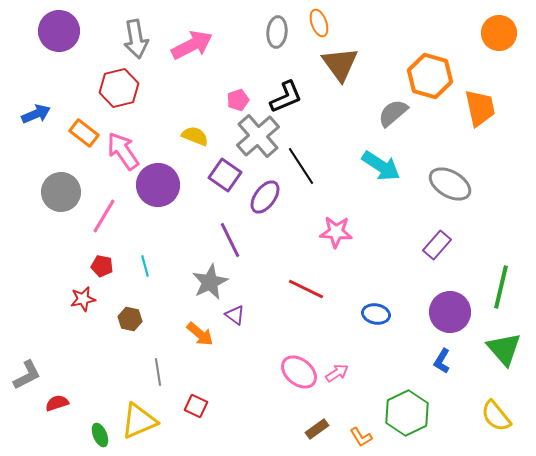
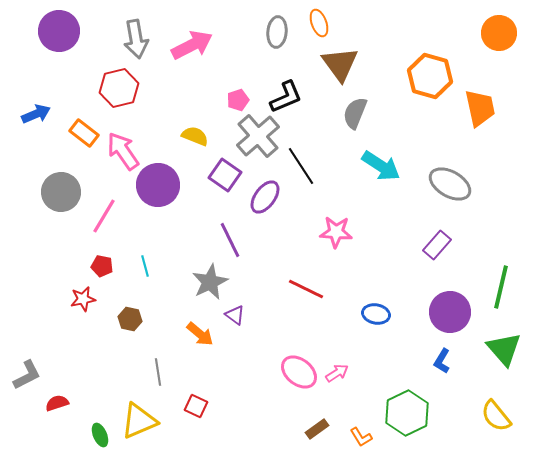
gray semicircle at (393, 113): moved 38 px left; rotated 28 degrees counterclockwise
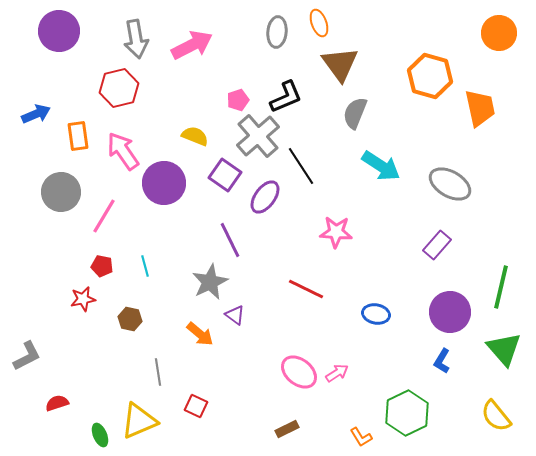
orange rectangle at (84, 133): moved 6 px left, 3 px down; rotated 44 degrees clockwise
purple circle at (158, 185): moved 6 px right, 2 px up
gray L-shape at (27, 375): moved 19 px up
brown rectangle at (317, 429): moved 30 px left; rotated 10 degrees clockwise
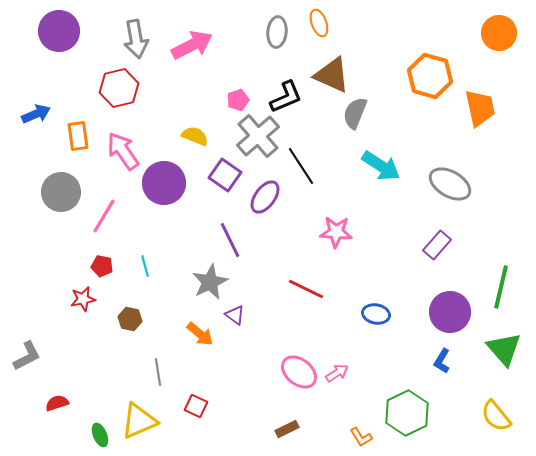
brown triangle at (340, 64): moved 8 px left, 11 px down; rotated 30 degrees counterclockwise
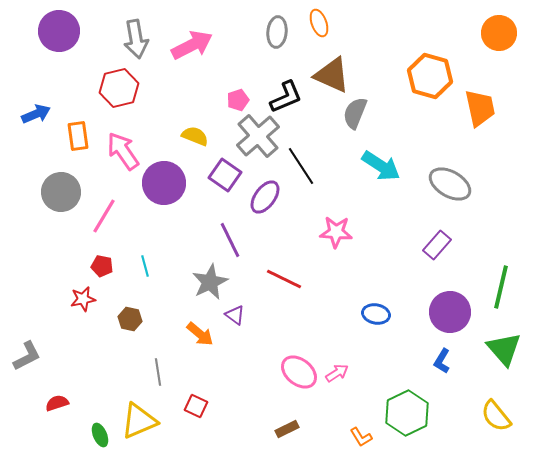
red line at (306, 289): moved 22 px left, 10 px up
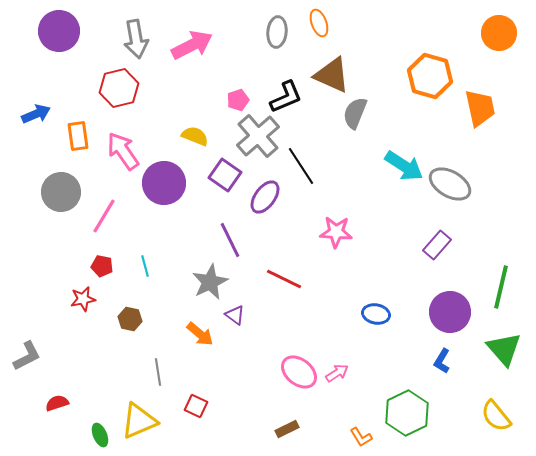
cyan arrow at (381, 166): moved 23 px right
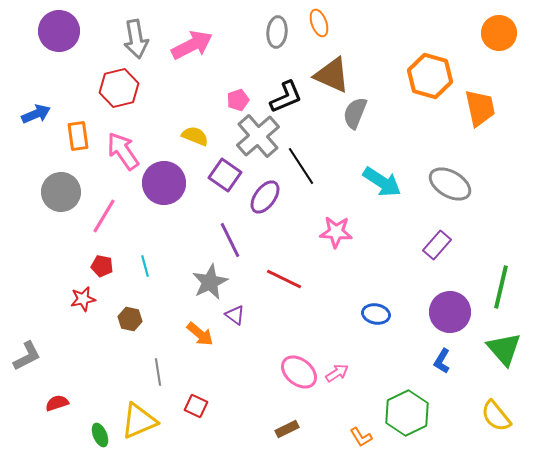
cyan arrow at (404, 166): moved 22 px left, 16 px down
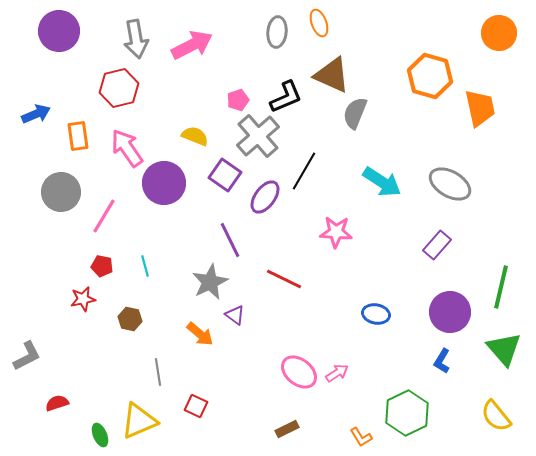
pink arrow at (123, 151): moved 4 px right, 3 px up
black line at (301, 166): moved 3 px right, 5 px down; rotated 63 degrees clockwise
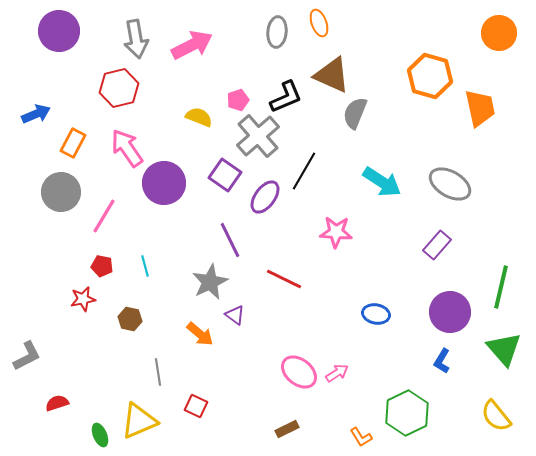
orange rectangle at (78, 136): moved 5 px left, 7 px down; rotated 36 degrees clockwise
yellow semicircle at (195, 136): moved 4 px right, 19 px up
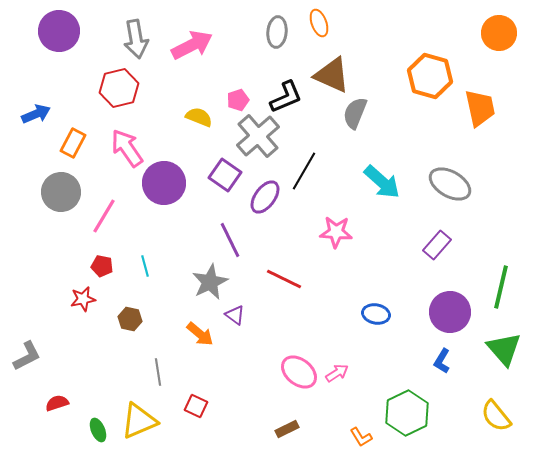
cyan arrow at (382, 182): rotated 9 degrees clockwise
green ellipse at (100, 435): moved 2 px left, 5 px up
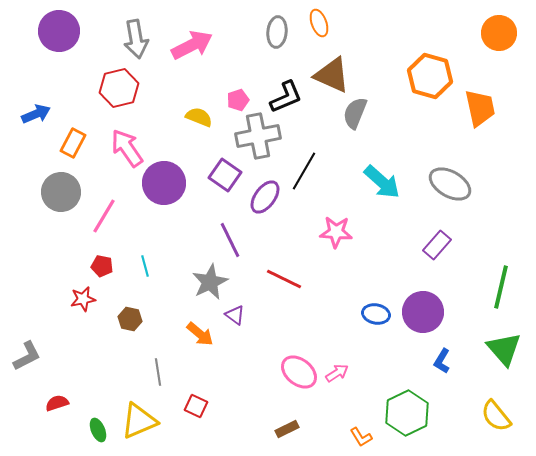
gray cross at (258, 136): rotated 30 degrees clockwise
purple circle at (450, 312): moved 27 px left
